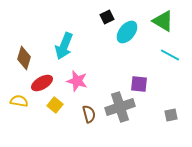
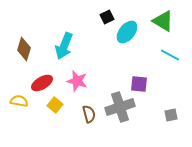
brown diamond: moved 9 px up
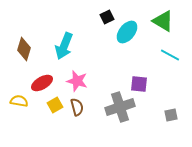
yellow square: rotated 21 degrees clockwise
brown semicircle: moved 12 px left, 7 px up
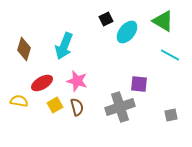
black square: moved 1 px left, 2 px down
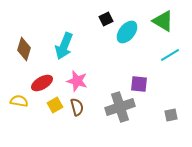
cyan line: rotated 60 degrees counterclockwise
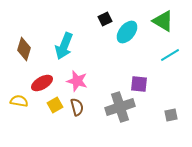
black square: moved 1 px left
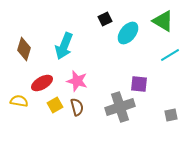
cyan ellipse: moved 1 px right, 1 px down
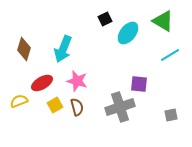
cyan arrow: moved 1 px left, 3 px down
yellow semicircle: rotated 30 degrees counterclockwise
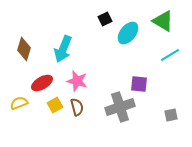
yellow semicircle: moved 2 px down
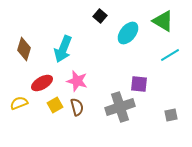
black square: moved 5 px left, 3 px up; rotated 24 degrees counterclockwise
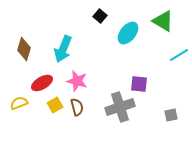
cyan line: moved 9 px right
